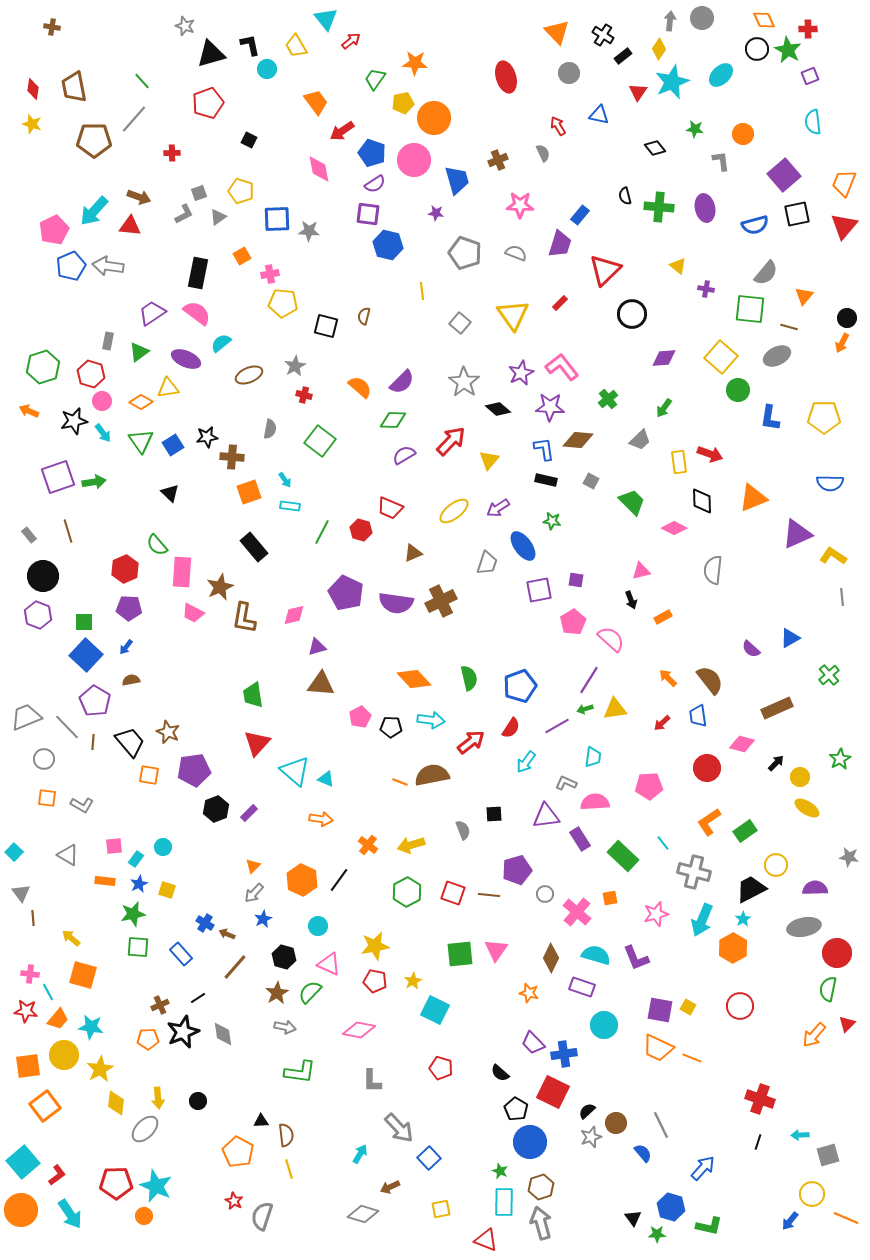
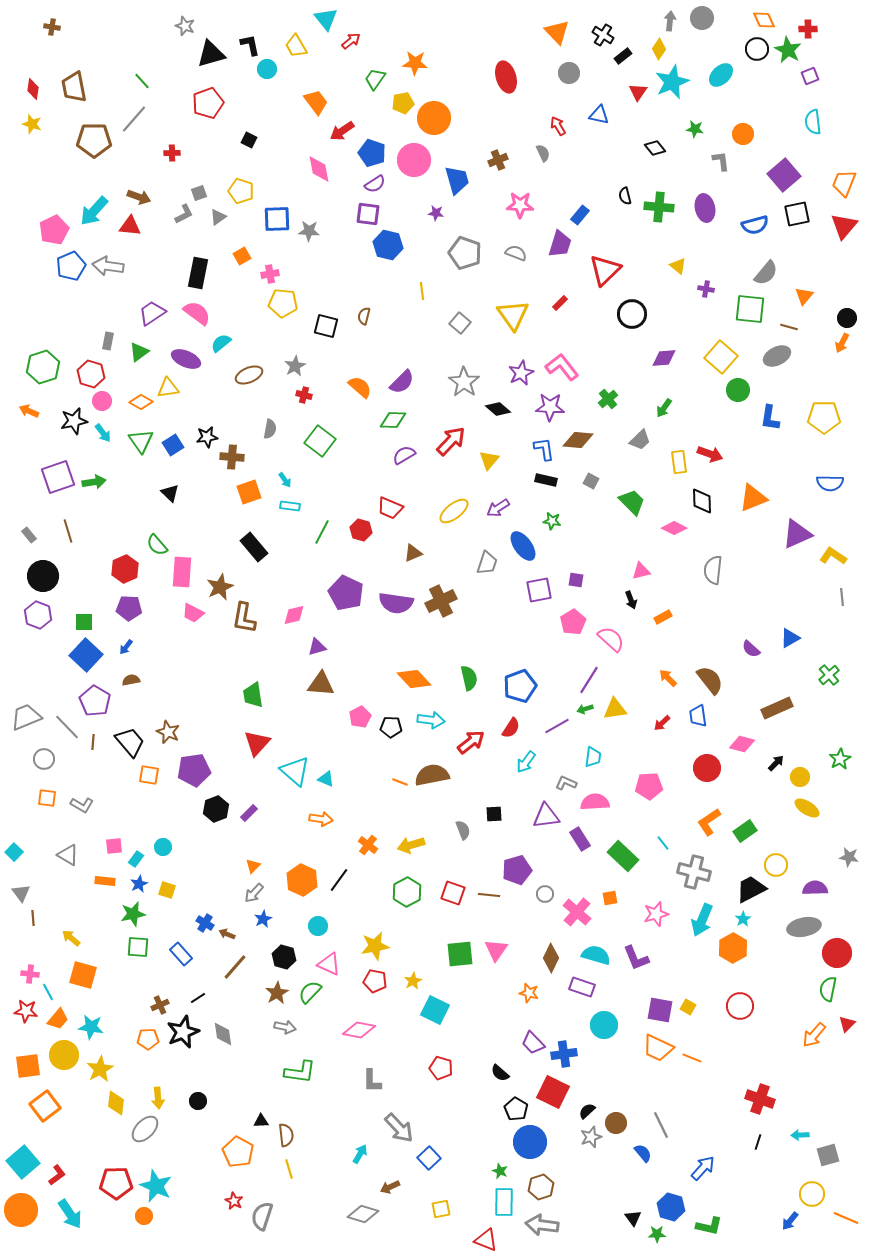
gray arrow at (541, 1223): moved 1 px right, 2 px down; rotated 68 degrees counterclockwise
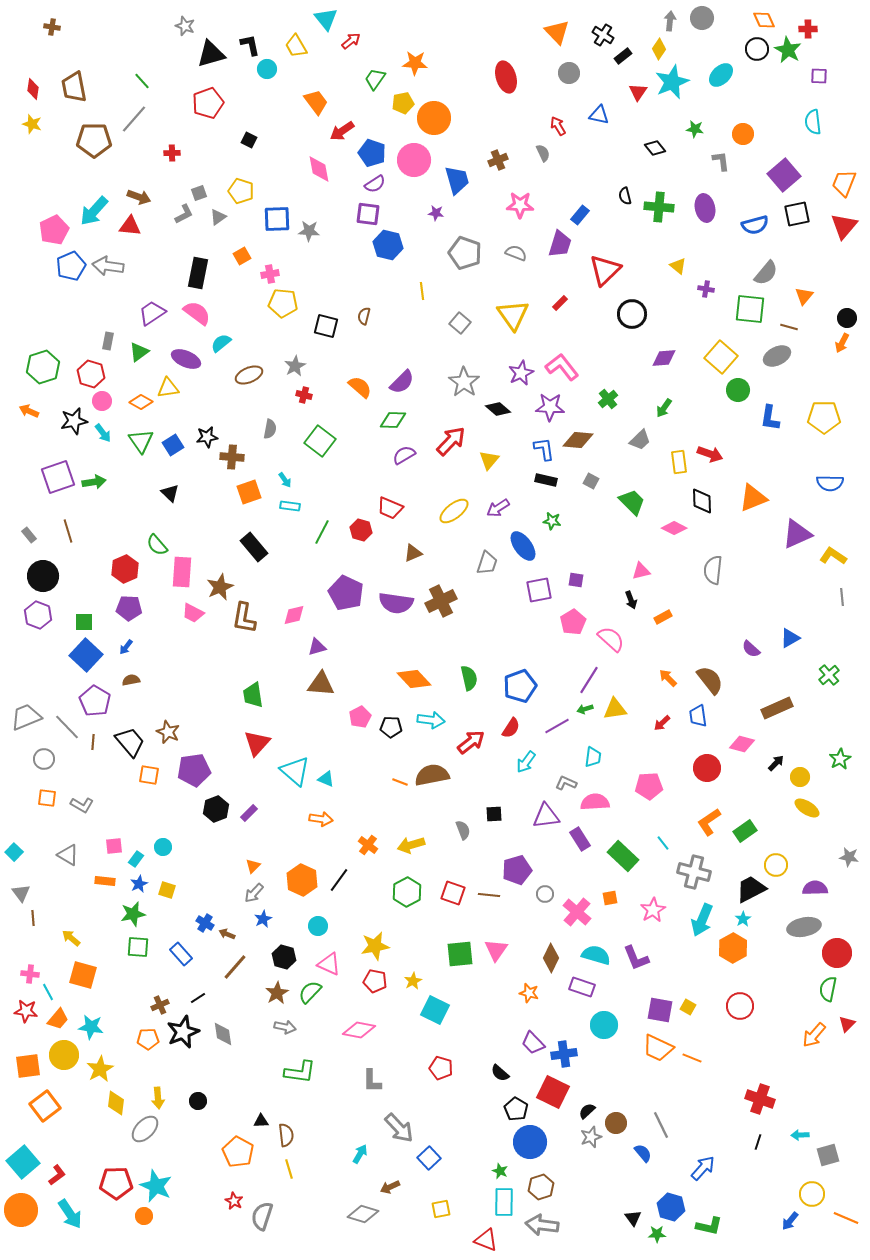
purple square at (810, 76): moved 9 px right; rotated 24 degrees clockwise
pink star at (656, 914): moved 3 px left, 4 px up; rotated 15 degrees counterclockwise
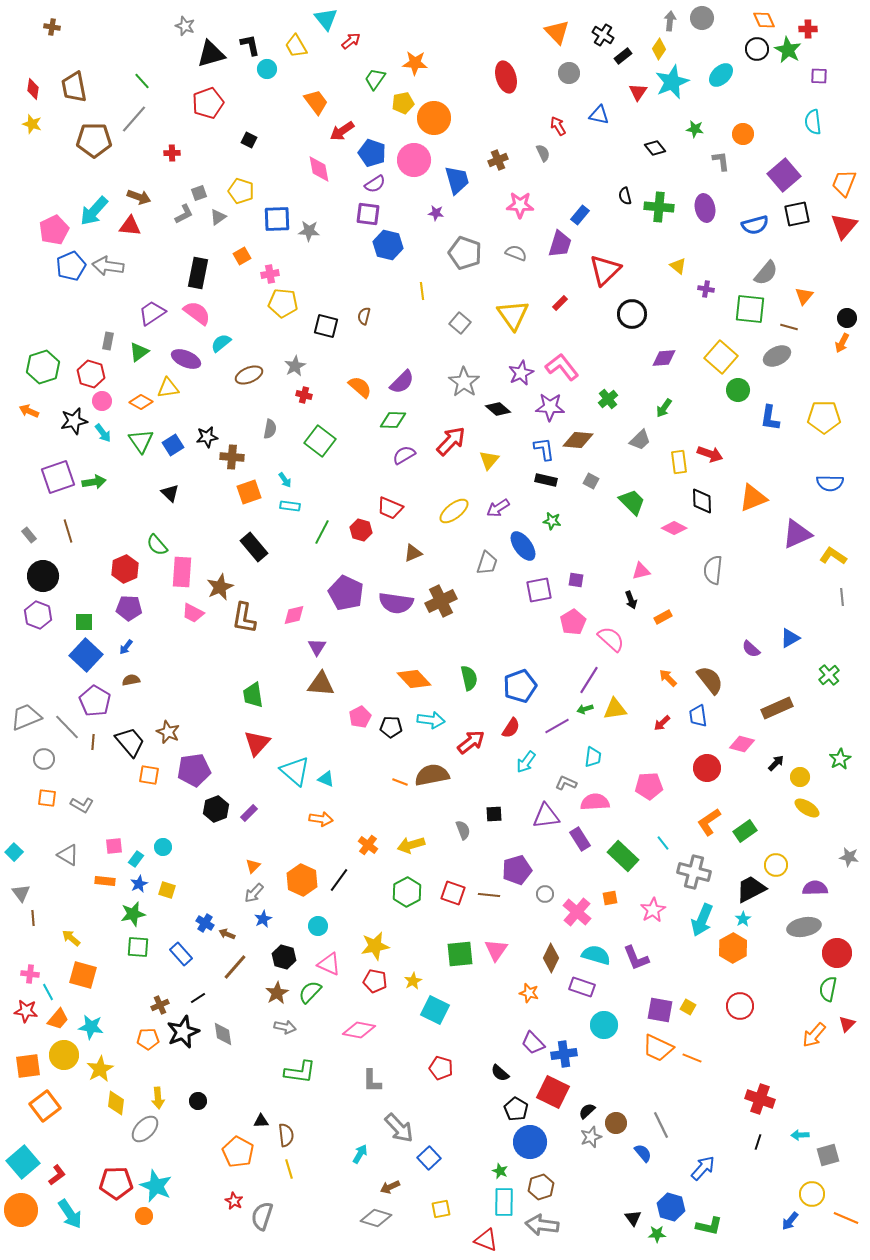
purple triangle at (317, 647): rotated 42 degrees counterclockwise
gray diamond at (363, 1214): moved 13 px right, 4 px down
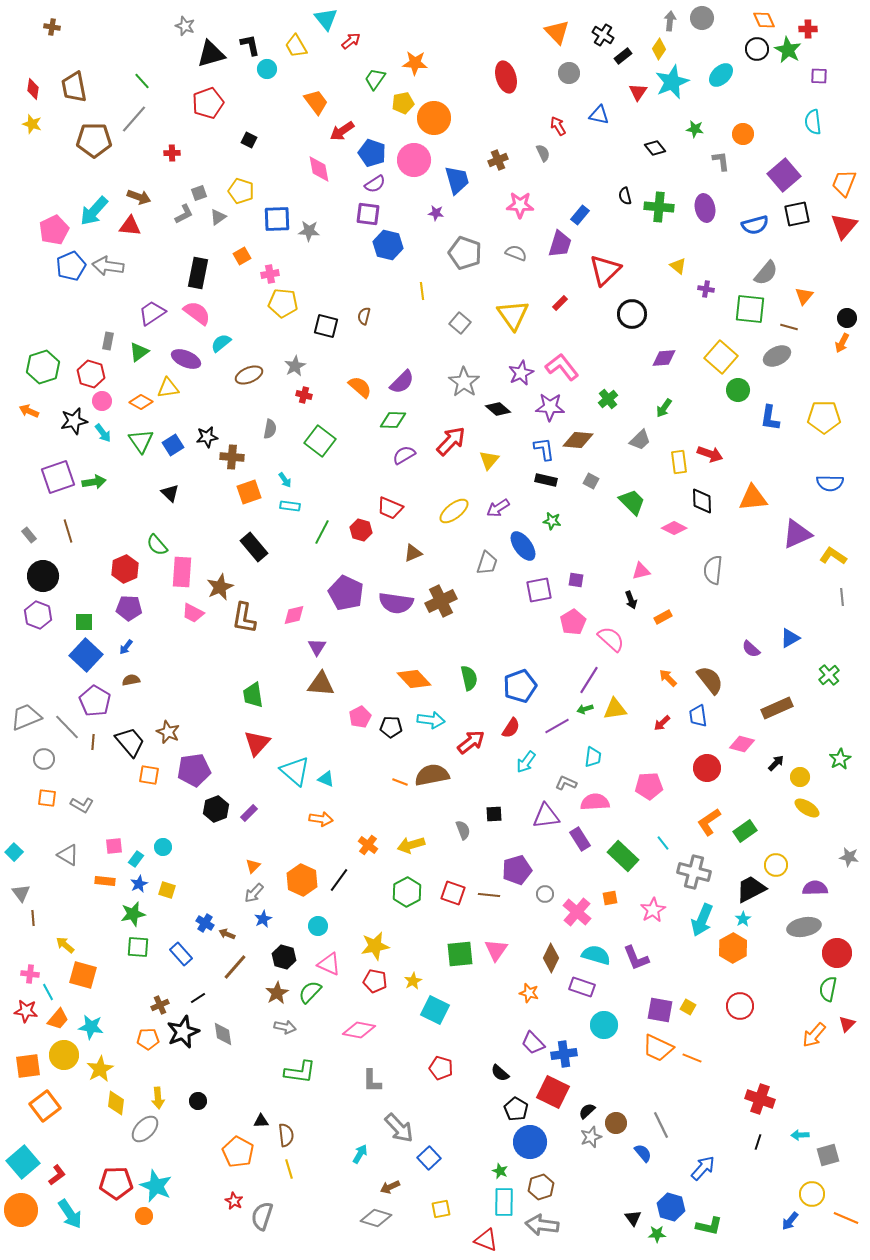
orange triangle at (753, 498): rotated 16 degrees clockwise
yellow arrow at (71, 938): moved 6 px left, 7 px down
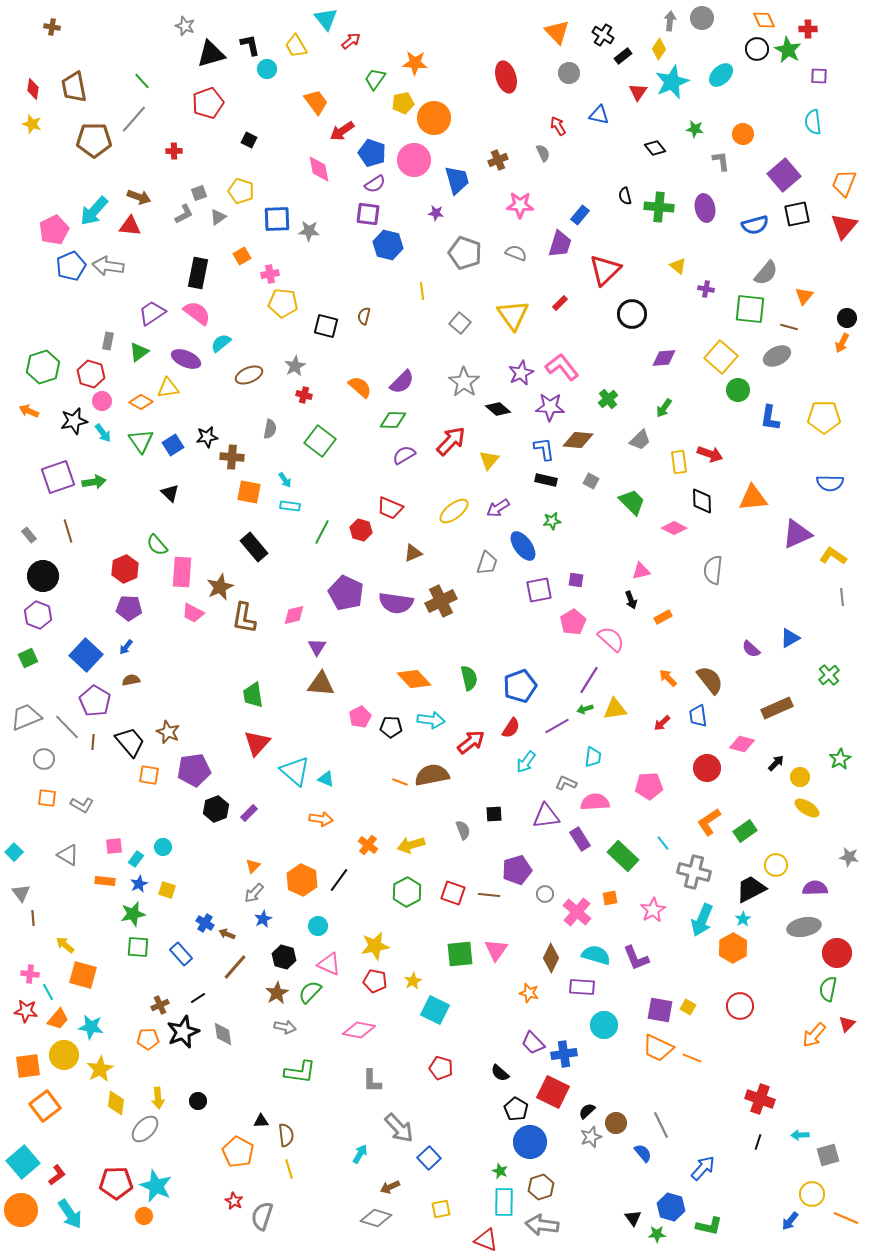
red cross at (172, 153): moved 2 px right, 2 px up
orange square at (249, 492): rotated 30 degrees clockwise
green star at (552, 521): rotated 18 degrees counterclockwise
green square at (84, 622): moved 56 px left, 36 px down; rotated 24 degrees counterclockwise
purple rectangle at (582, 987): rotated 15 degrees counterclockwise
